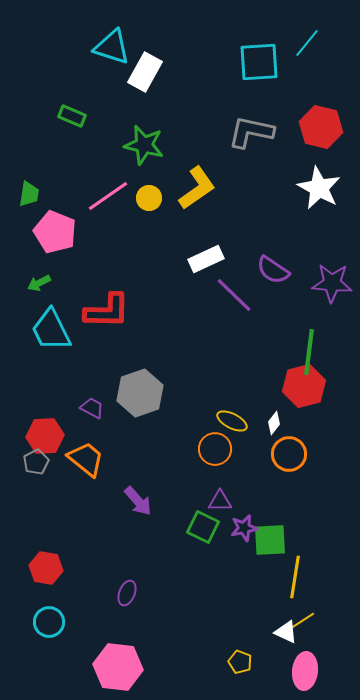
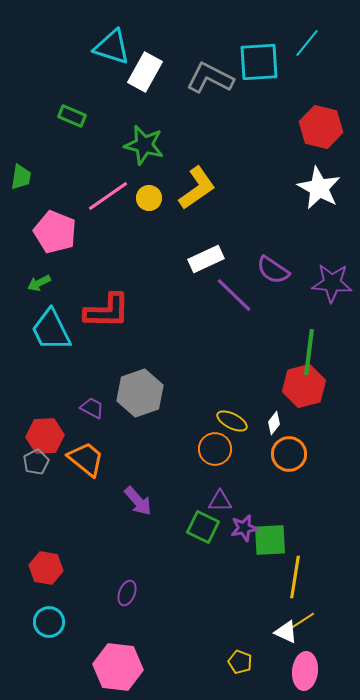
gray L-shape at (251, 132): moved 41 px left, 54 px up; rotated 15 degrees clockwise
green trapezoid at (29, 194): moved 8 px left, 17 px up
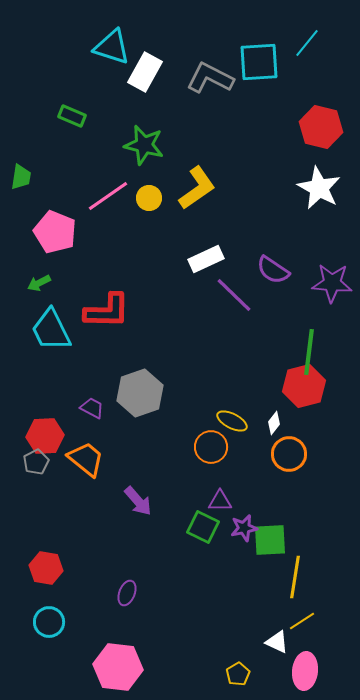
orange circle at (215, 449): moved 4 px left, 2 px up
white triangle at (286, 632): moved 9 px left, 10 px down
yellow pentagon at (240, 662): moved 2 px left, 12 px down; rotated 20 degrees clockwise
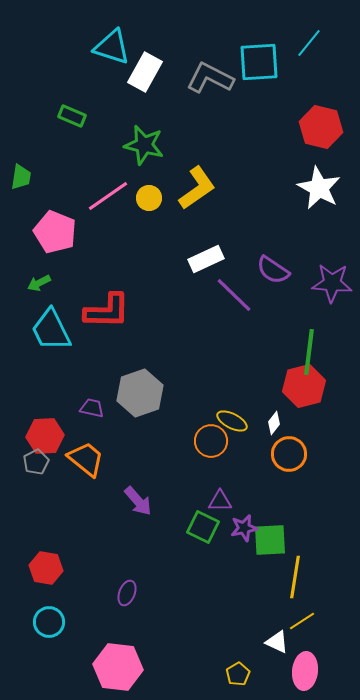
cyan line at (307, 43): moved 2 px right
purple trapezoid at (92, 408): rotated 15 degrees counterclockwise
orange circle at (211, 447): moved 6 px up
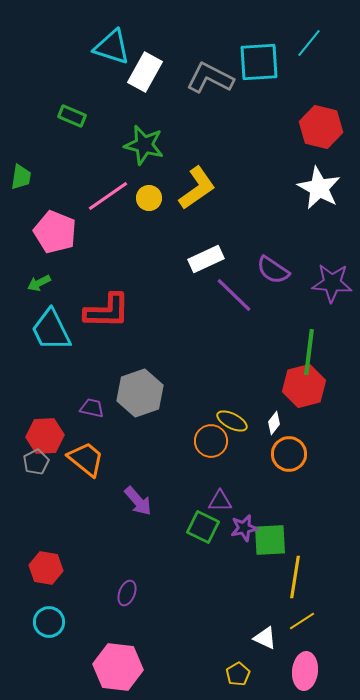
white triangle at (277, 642): moved 12 px left, 4 px up
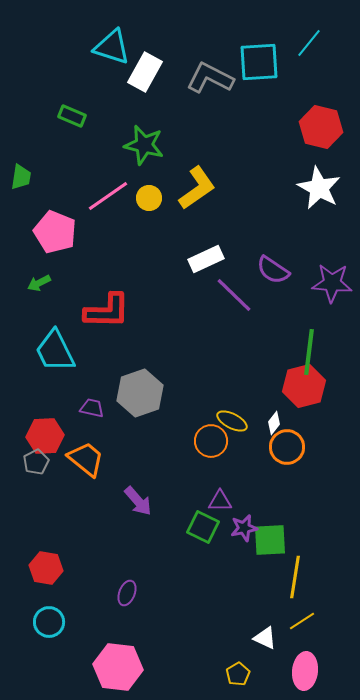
cyan trapezoid at (51, 330): moved 4 px right, 21 px down
orange circle at (289, 454): moved 2 px left, 7 px up
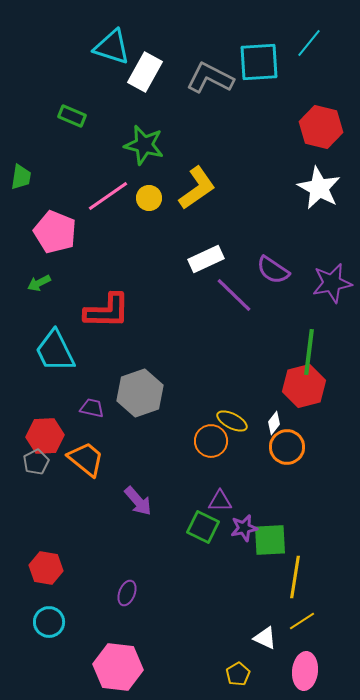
purple star at (332, 283): rotated 15 degrees counterclockwise
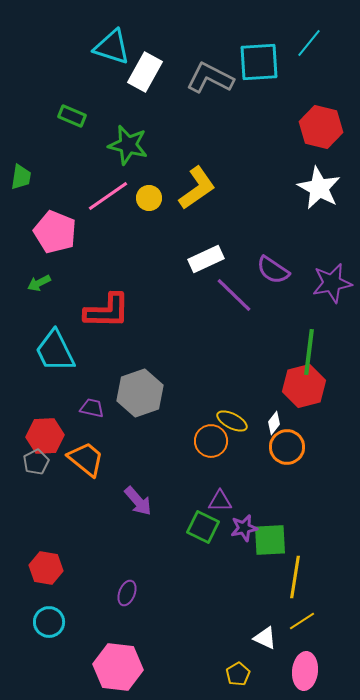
green star at (144, 145): moved 16 px left
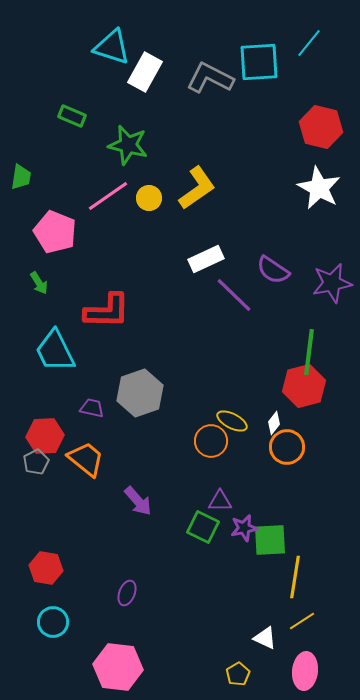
green arrow at (39, 283): rotated 95 degrees counterclockwise
cyan circle at (49, 622): moved 4 px right
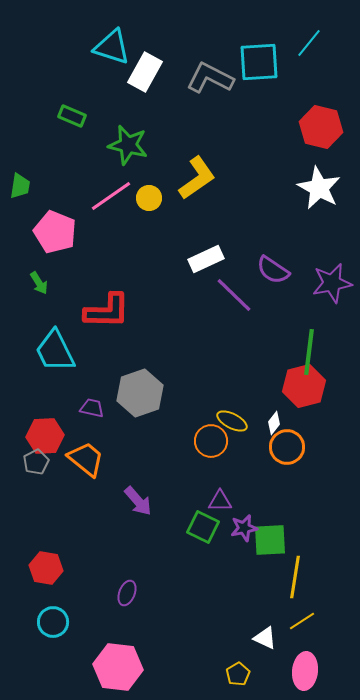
green trapezoid at (21, 177): moved 1 px left, 9 px down
yellow L-shape at (197, 188): moved 10 px up
pink line at (108, 196): moved 3 px right
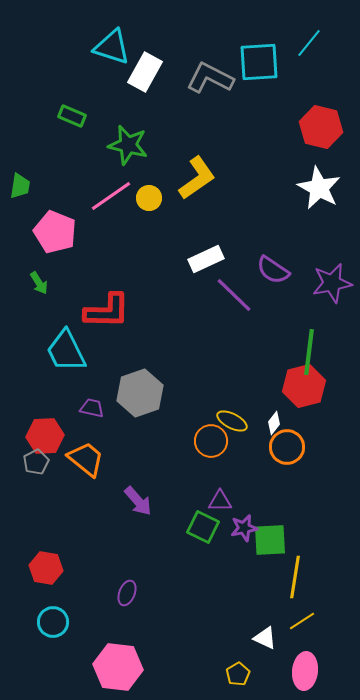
cyan trapezoid at (55, 351): moved 11 px right
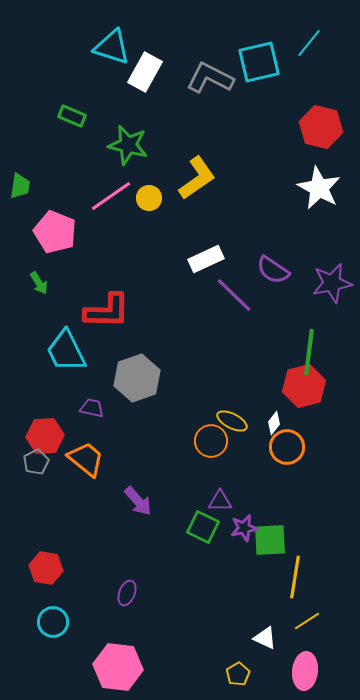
cyan square at (259, 62): rotated 9 degrees counterclockwise
gray hexagon at (140, 393): moved 3 px left, 15 px up
yellow line at (302, 621): moved 5 px right
